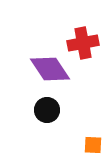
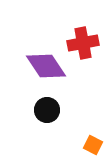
purple diamond: moved 4 px left, 3 px up
orange square: rotated 24 degrees clockwise
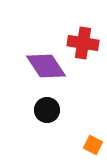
red cross: rotated 20 degrees clockwise
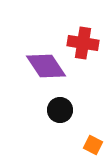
black circle: moved 13 px right
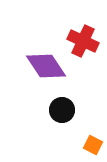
red cross: moved 2 px up; rotated 16 degrees clockwise
black circle: moved 2 px right
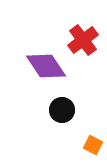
red cross: moved 1 px up; rotated 28 degrees clockwise
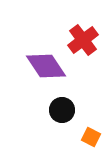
orange square: moved 2 px left, 8 px up
